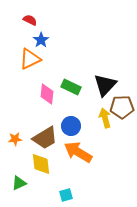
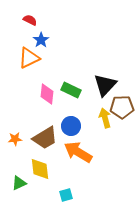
orange triangle: moved 1 px left, 1 px up
green rectangle: moved 3 px down
yellow diamond: moved 1 px left, 5 px down
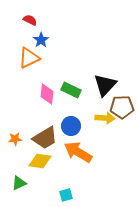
yellow arrow: rotated 108 degrees clockwise
yellow diamond: moved 8 px up; rotated 75 degrees counterclockwise
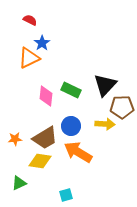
blue star: moved 1 px right, 3 px down
pink diamond: moved 1 px left, 2 px down
yellow arrow: moved 6 px down
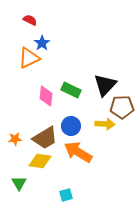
green triangle: rotated 35 degrees counterclockwise
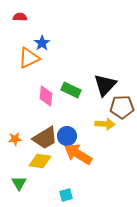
red semicircle: moved 10 px left, 3 px up; rotated 24 degrees counterclockwise
blue circle: moved 4 px left, 10 px down
orange arrow: moved 2 px down
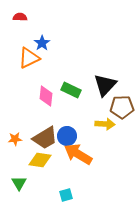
yellow diamond: moved 1 px up
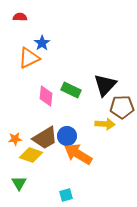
yellow diamond: moved 9 px left, 5 px up; rotated 10 degrees clockwise
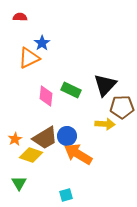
orange star: rotated 24 degrees counterclockwise
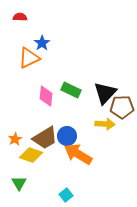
black triangle: moved 8 px down
cyan square: rotated 24 degrees counterclockwise
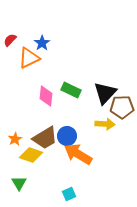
red semicircle: moved 10 px left, 23 px down; rotated 48 degrees counterclockwise
cyan square: moved 3 px right, 1 px up; rotated 16 degrees clockwise
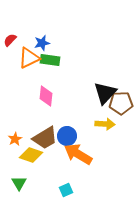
blue star: rotated 21 degrees clockwise
green rectangle: moved 21 px left, 30 px up; rotated 18 degrees counterclockwise
brown pentagon: moved 1 px left, 4 px up
cyan square: moved 3 px left, 4 px up
